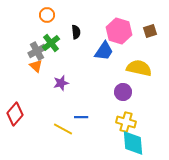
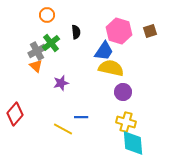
yellow semicircle: moved 28 px left
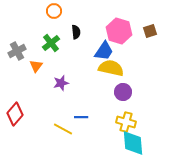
orange circle: moved 7 px right, 4 px up
gray cross: moved 20 px left
orange triangle: rotated 24 degrees clockwise
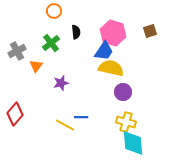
pink hexagon: moved 6 px left, 2 px down
yellow line: moved 2 px right, 4 px up
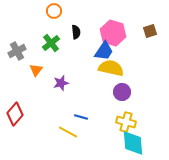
orange triangle: moved 4 px down
purple circle: moved 1 px left
blue line: rotated 16 degrees clockwise
yellow line: moved 3 px right, 7 px down
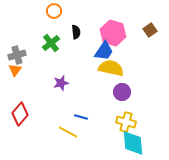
brown square: moved 1 px up; rotated 16 degrees counterclockwise
gray cross: moved 4 px down; rotated 12 degrees clockwise
orange triangle: moved 21 px left
red diamond: moved 5 px right
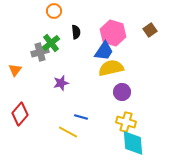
gray cross: moved 23 px right, 3 px up
yellow semicircle: rotated 25 degrees counterclockwise
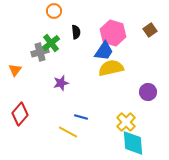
purple circle: moved 26 px right
yellow cross: rotated 30 degrees clockwise
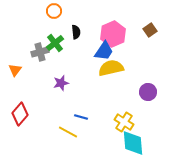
pink hexagon: moved 1 px down; rotated 20 degrees clockwise
green cross: moved 4 px right
yellow cross: moved 2 px left; rotated 12 degrees counterclockwise
